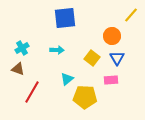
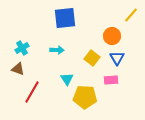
cyan triangle: rotated 24 degrees counterclockwise
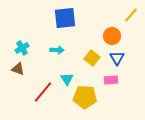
red line: moved 11 px right; rotated 10 degrees clockwise
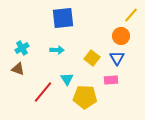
blue square: moved 2 px left
orange circle: moved 9 px right
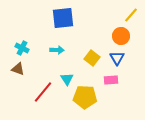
cyan cross: rotated 32 degrees counterclockwise
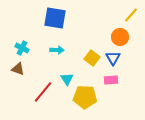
blue square: moved 8 px left; rotated 15 degrees clockwise
orange circle: moved 1 px left, 1 px down
blue triangle: moved 4 px left
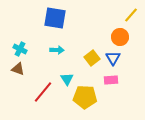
cyan cross: moved 2 px left, 1 px down
yellow square: rotated 14 degrees clockwise
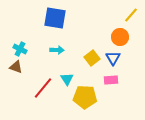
brown triangle: moved 2 px left, 2 px up
red line: moved 4 px up
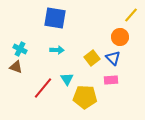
blue triangle: rotated 14 degrees counterclockwise
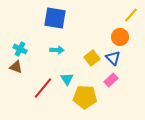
pink rectangle: rotated 40 degrees counterclockwise
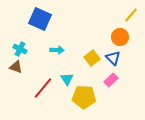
blue square: moved 15 px left, 1 px down; rotated 15 degrees clockwise
yellow pentagon: moved 1 px left
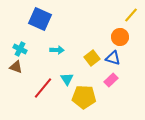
blue triangle: rotated 28 degrees counterclockwise
